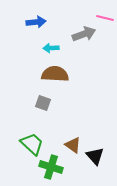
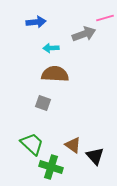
pink line: rotated 30 degrees counterclockwise
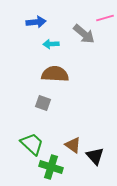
gray arrow: rotated 60 degrees clockwise
cyan arrow: moved 4 px up
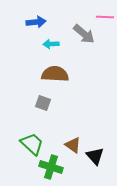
pink line: moved 1 px up; rotated 18 degrees clockwise
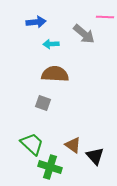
green cross: moved 1 px left
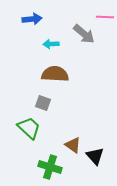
blue arrow: moved 4 px left, 3 px up
green trapezoid: moved 3 px left, 16 px up
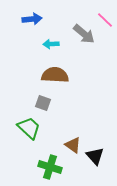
pink line: moved 3 px down; rotated 42 degrees clockwise
brown semicircle: moved 1 px down
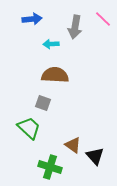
pink line: moved 2 px left, 1 px up
gray arrow: moved 9 px left, 7 px up; rotated 60 degrees clockwise
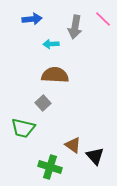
gray square: rotated 28 degrees clockwise
green trapezoid: moved 6 px left; rotated 150 degrees clockwise
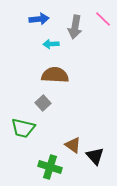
blue arrow: moved 7 px right
